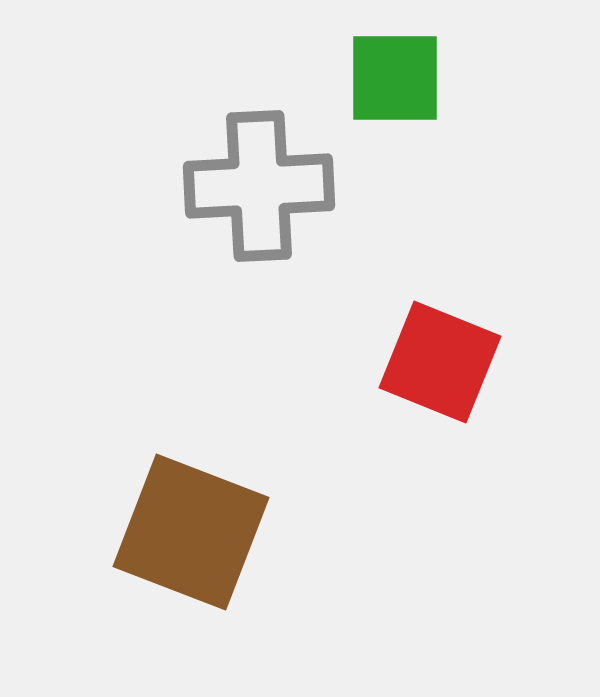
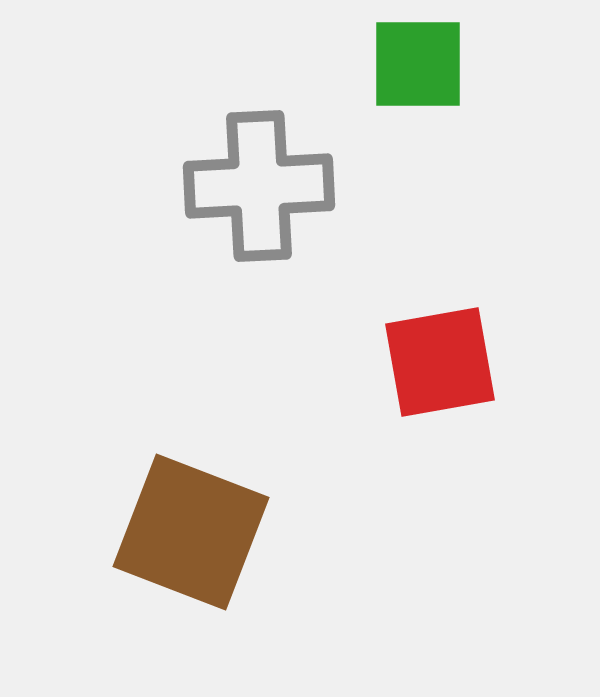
green square: moved 23 px right, 14 px up
red square: rotated 32 degrees counterclockwise
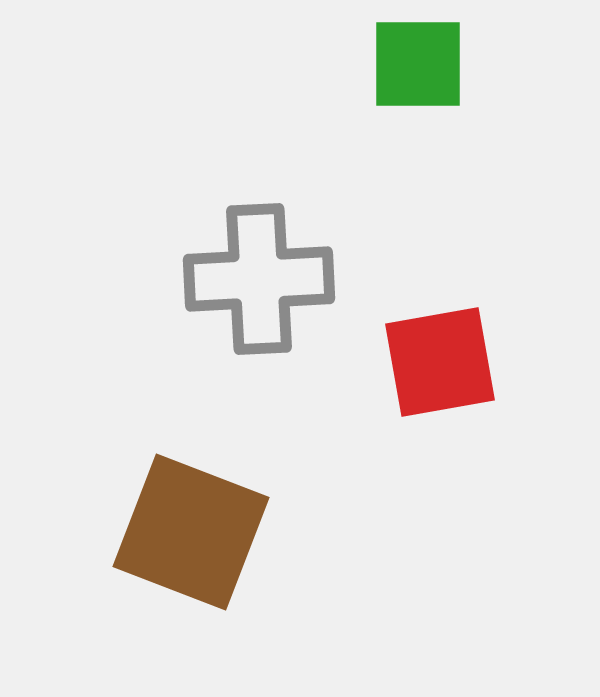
gray cross: moved 93 px down
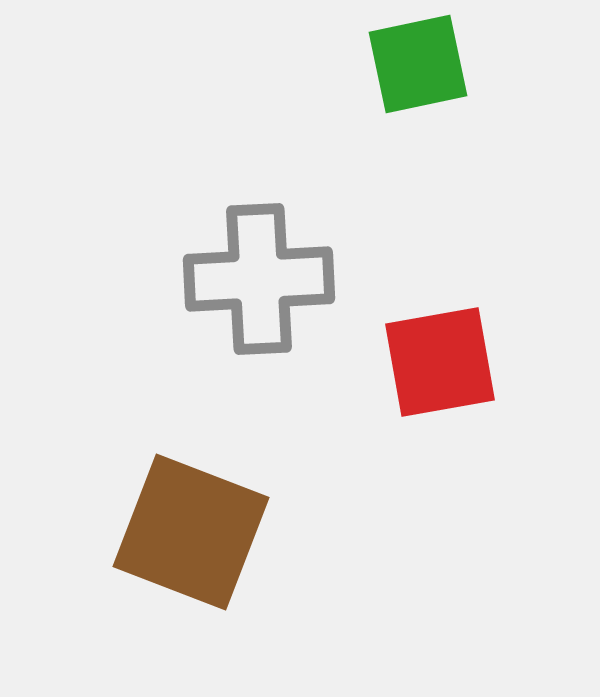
green square: rotated 12 degrees counterclockwise
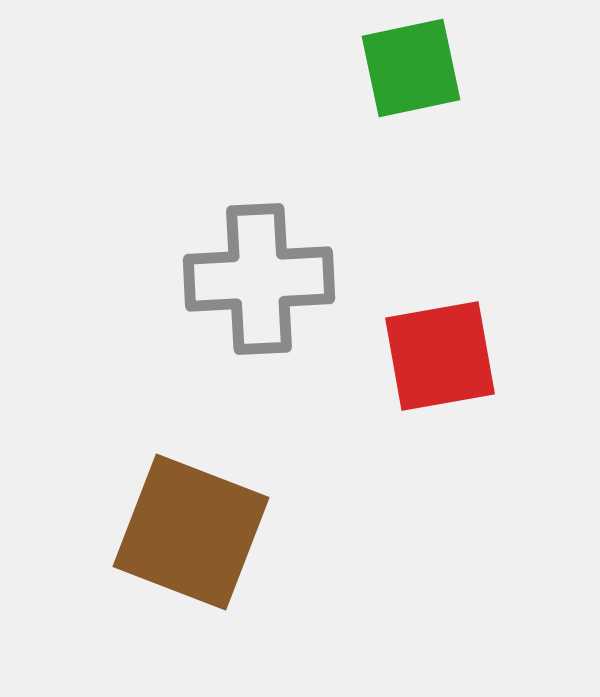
green square: moved 7 px left, 4 px down
red square: moved 6 px up
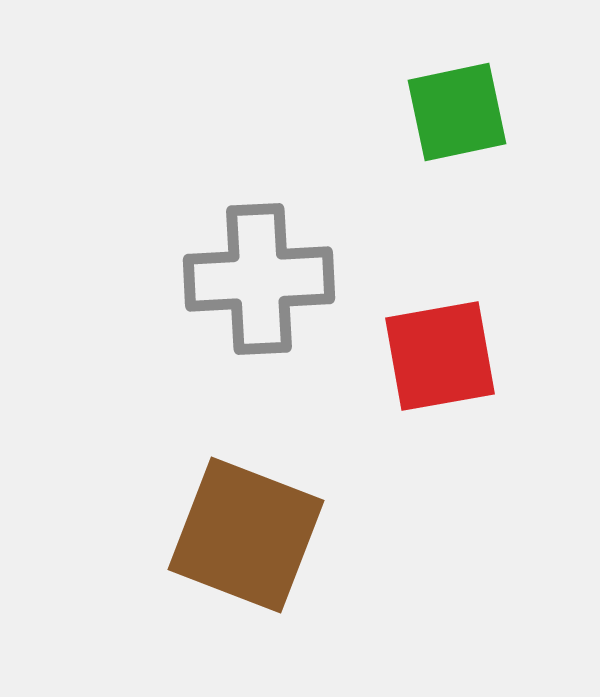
green square: moved 46 px right, 44 px down
brown square: moved 55 px right, 3 px down
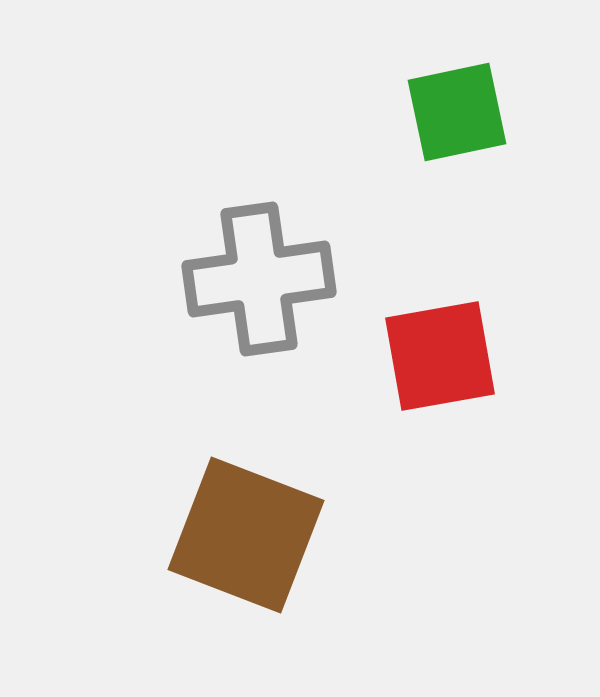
gray cross: rotated 5 degrees counterclockwise
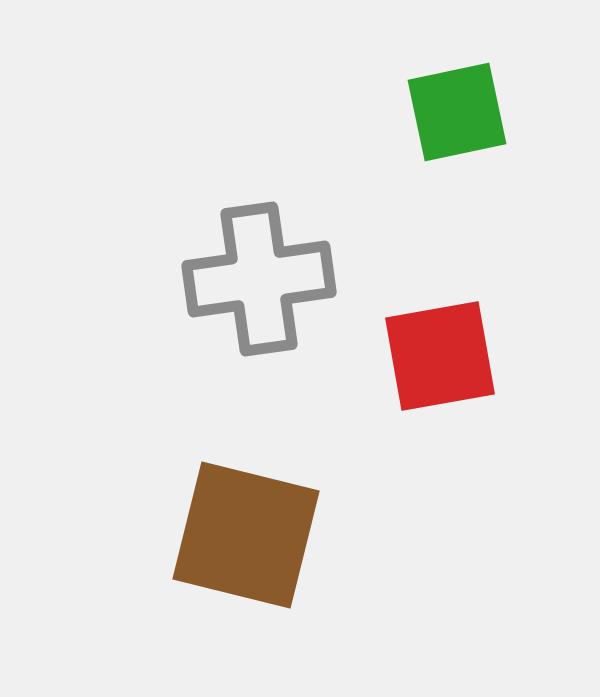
brown square: rotated 7 degrees counterclockwise
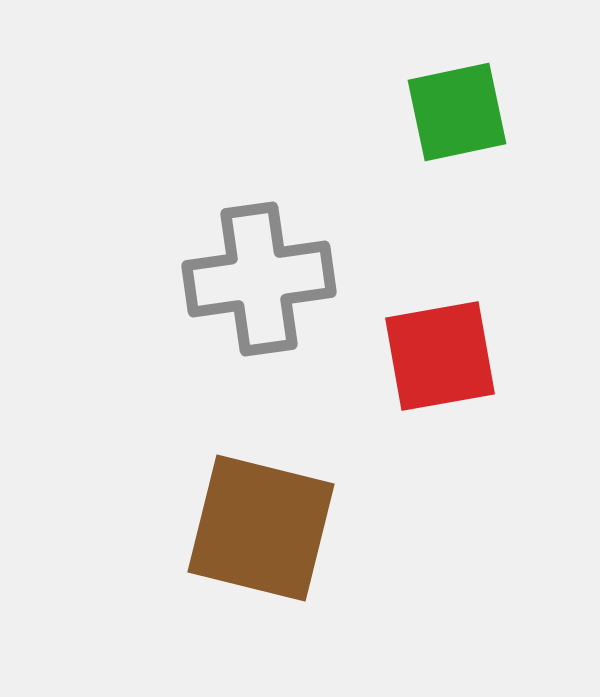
brown square: moved 15 px right, 7 px up
